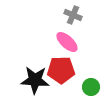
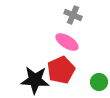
pink ellipse: rotated 10 degrees counterclockwise
red pentagon: rotated 24 degrees counterclockwise
green circle: moved 8 px right, 5 px up
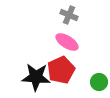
gray cross: moved 4 px left
black star: moved 1 px right, 3 px up
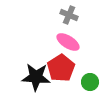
pink ellipse: moved 1 px right
red pentagon: moved 2 px up; rotated 8 degrees counterclockwise
green circle: moved 9 px left
